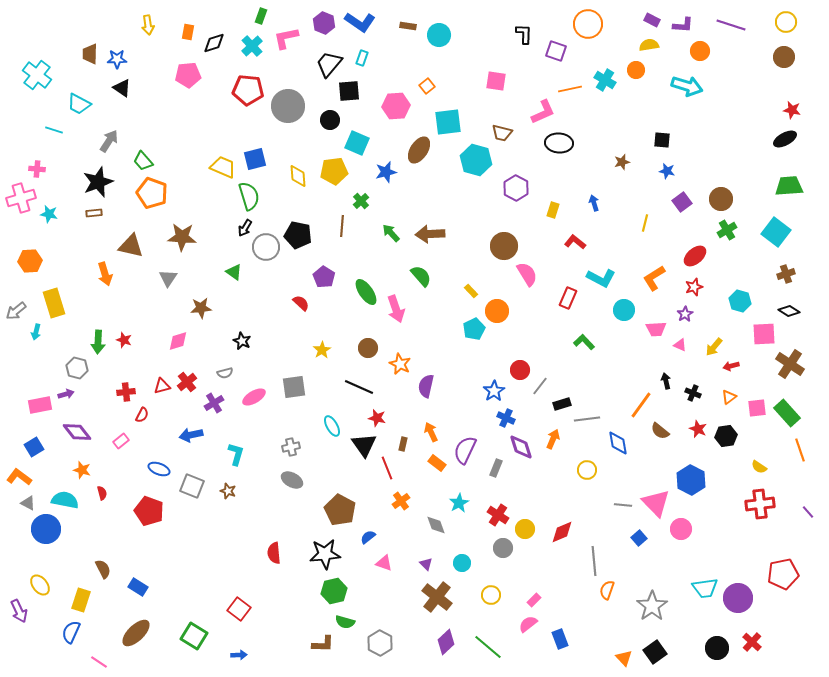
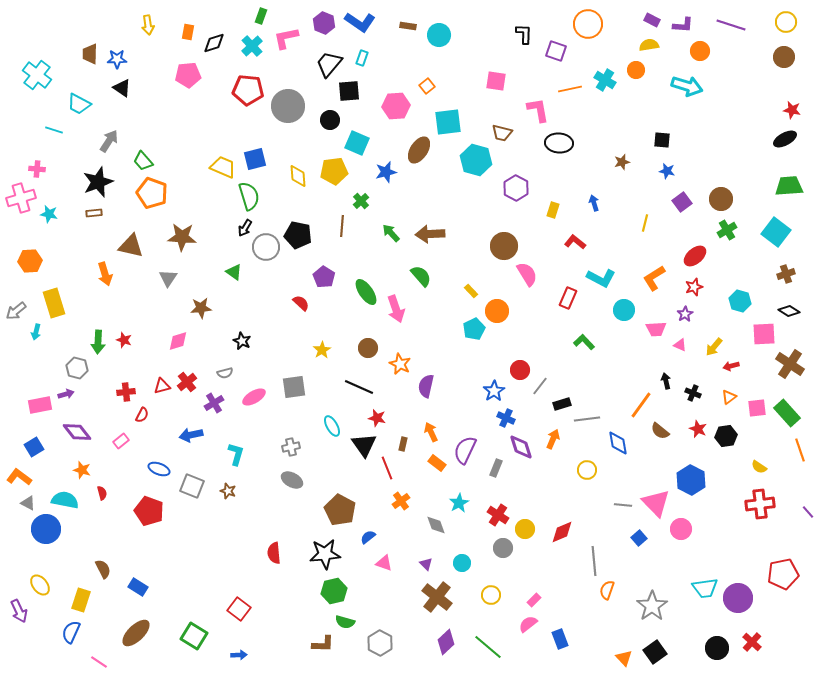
pink L-shape at (543, 112): moved 5 px left, 2 px up; rotated 76 degrees counterclockwise
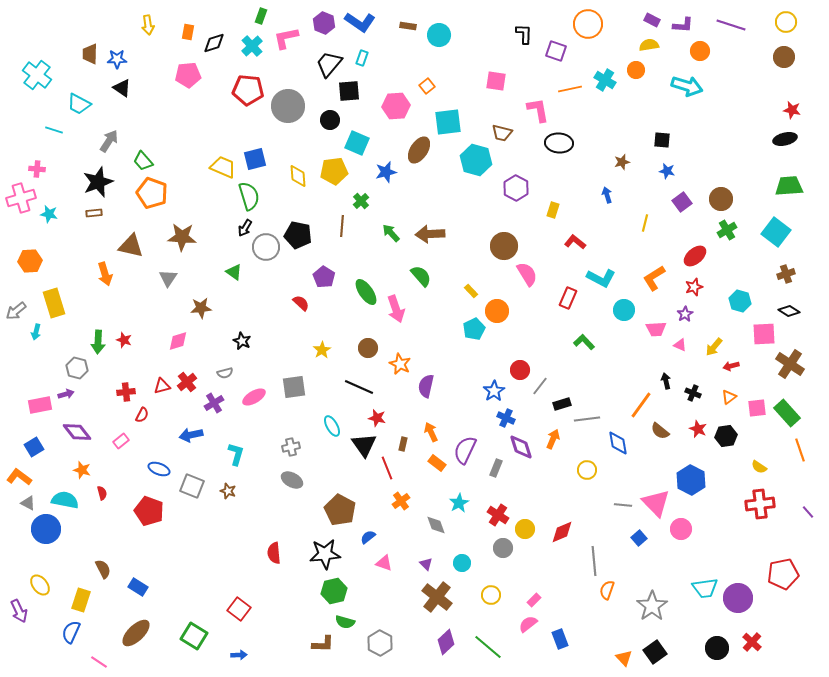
black ellipse at (785, 139): rotated 15 degrees clockwise
blue arrow at (594, 203): moved 13 px right, 8 px up
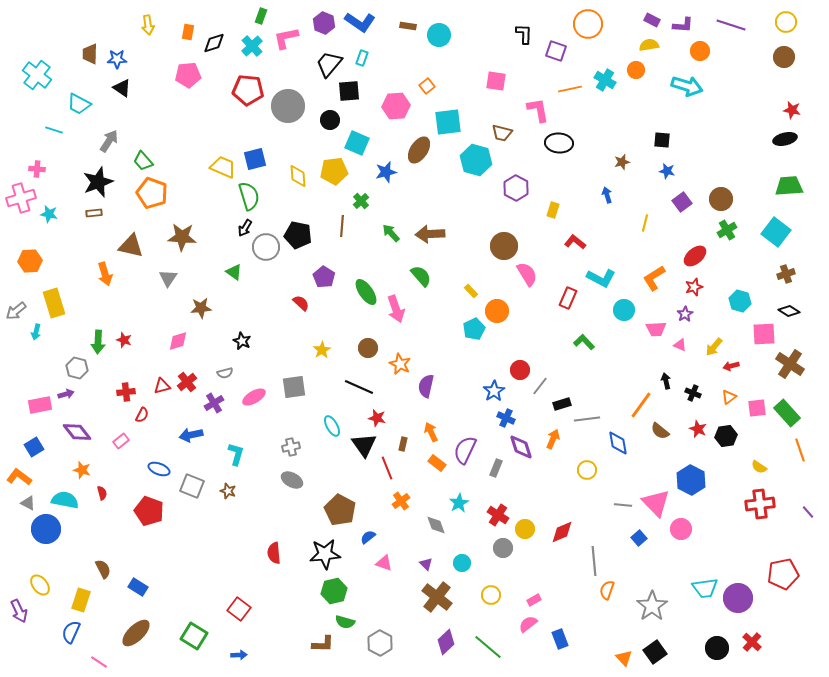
pink rectangle at (534, 600): rotated 16 degrees clockwise
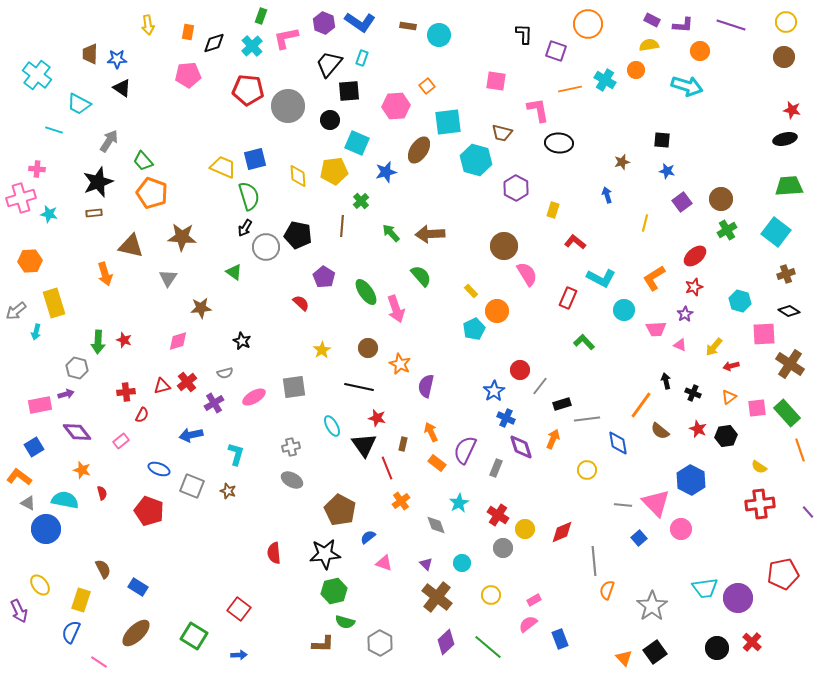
black line at (359, 387): rotated 12 degrees counterclockwise
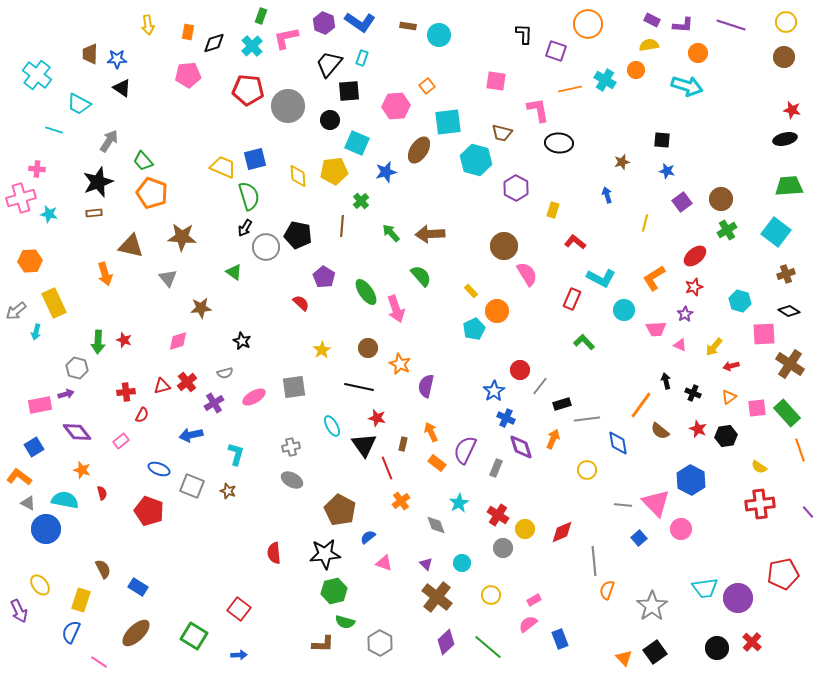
orange circle at (700, 51): moved 2 px left, 2 px down
gray triangle at (168, 278): rotated 12 degrees counterclockwise
red rectangle at (568, 298): moved 4 px right, 1 px down
yellow rectangle at (54, 303): rotated 8 degrees counterclockwise
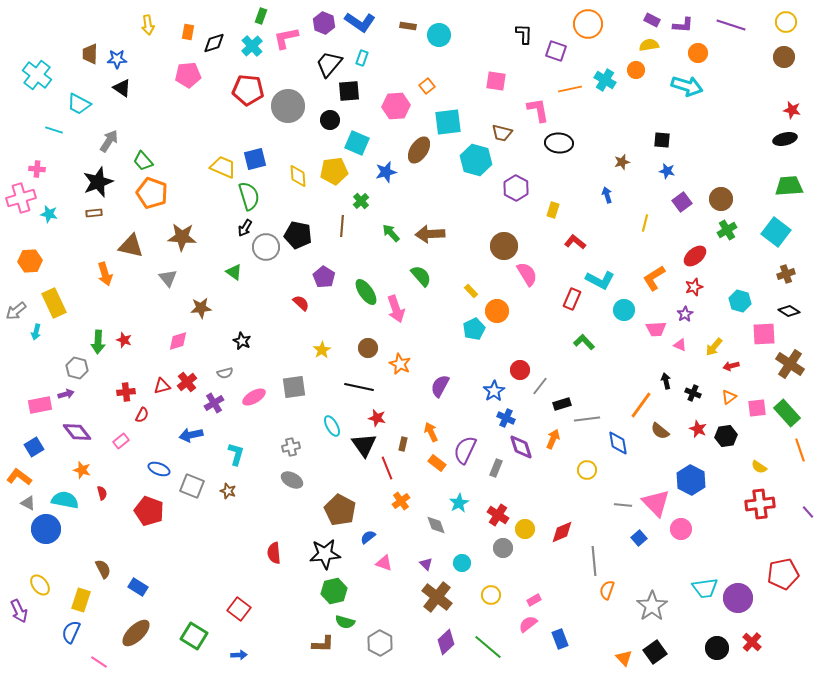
cyan L-shape at (601, 278): moved 1 px left, 2 px down
purple semicircle at (426, 386): moved 14 px right; rotated 15 degrees clockwise
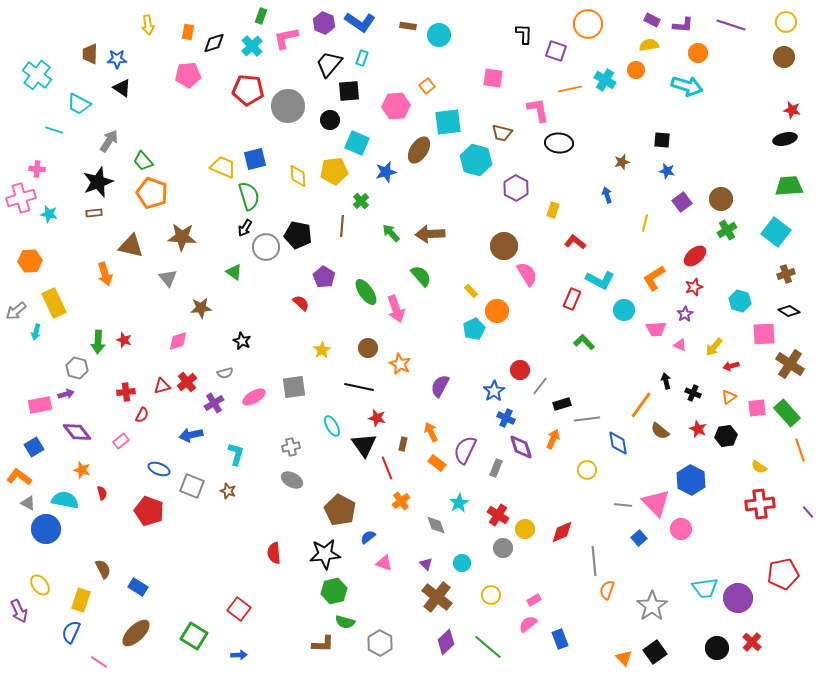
pink square at (496, 81): moved 3 px left, 3 px up
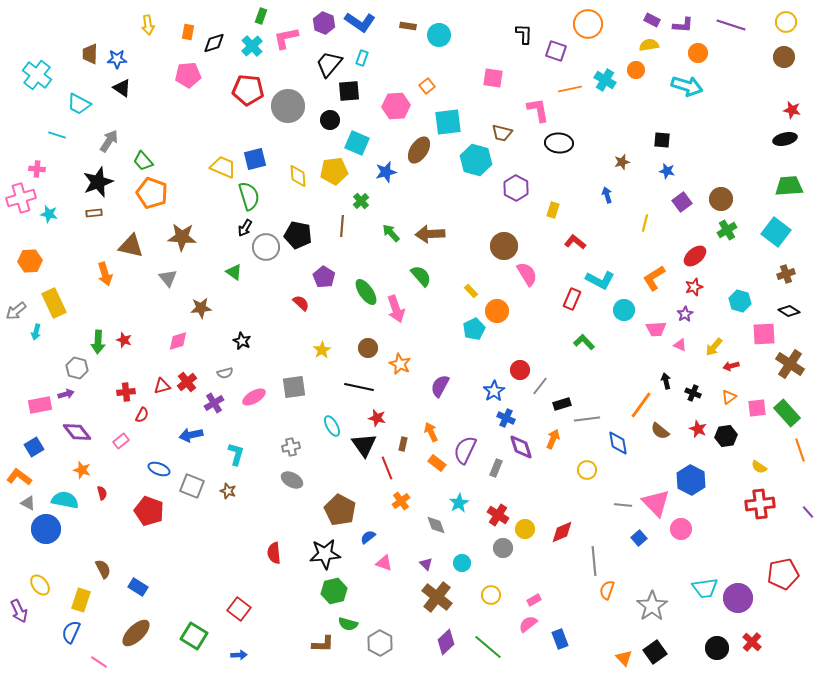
cyan line at (54, 130): moved 3 px right, 5 px down
green semicircle at (345, 622): moved 3 px right, 2 px down
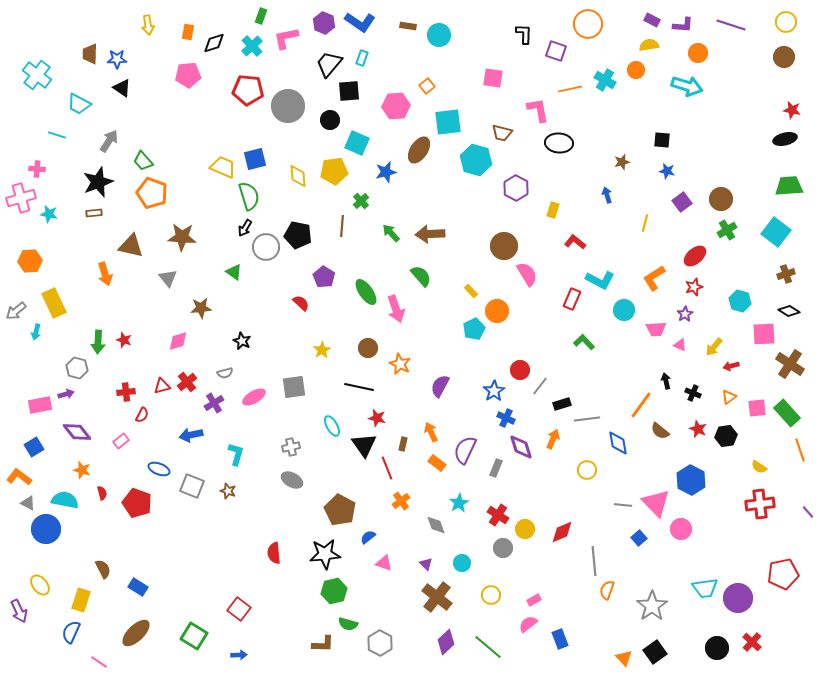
red pentagon at (149, 511): moved 12 px left, 8 px up
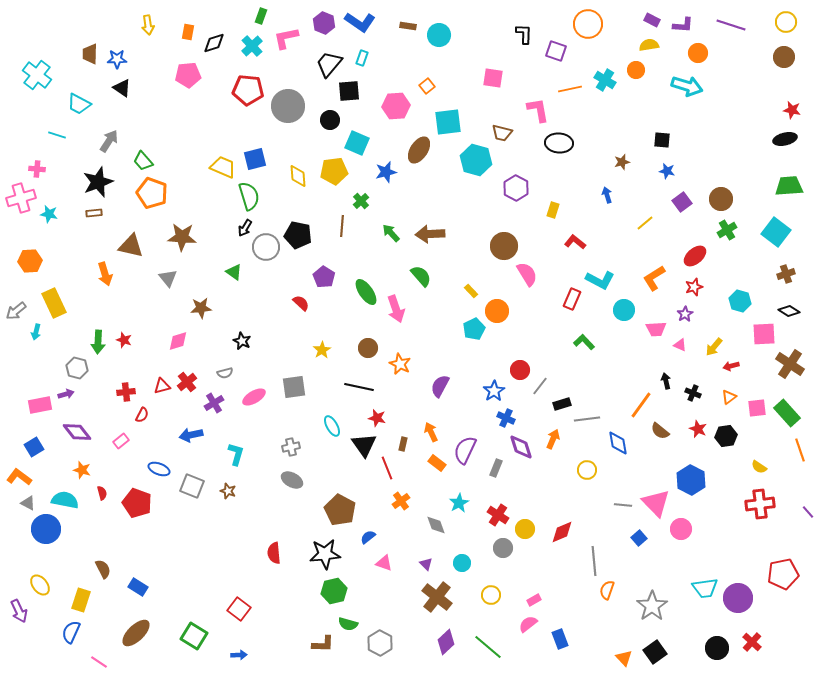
yellow line at (645, 223): rotated 36 degrees clockwise
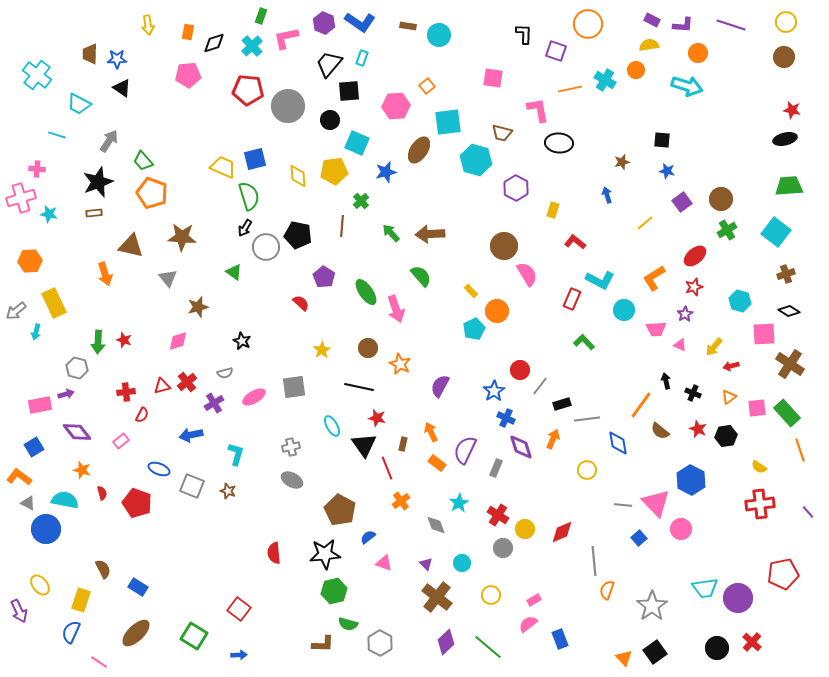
brown star at (201, 308): moved 3 px left, 1 px up; rotated 10 degrees counterclockwise
